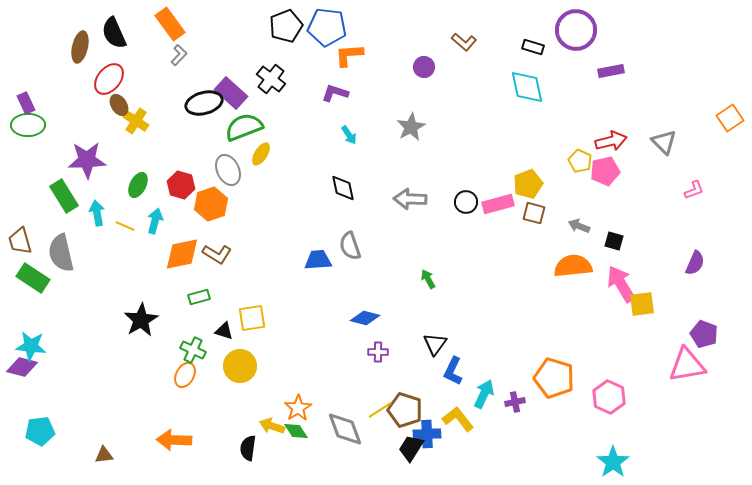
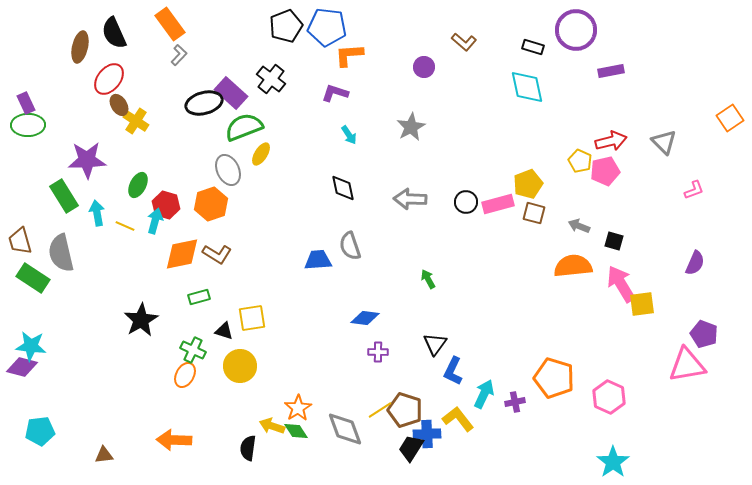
red hexagon at (181, 185): moved 15 px left, 20 px down
blue diamond at (365, 318): rotated 8 degrees counterclockwise
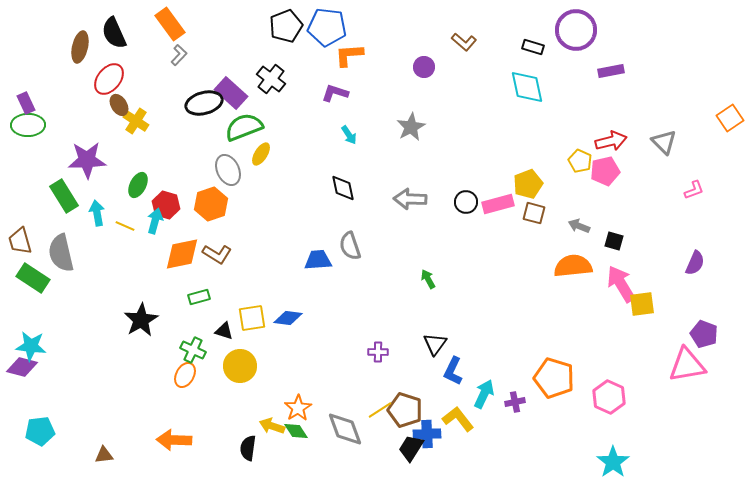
blue diamond at (365, 318): moved 77 px left
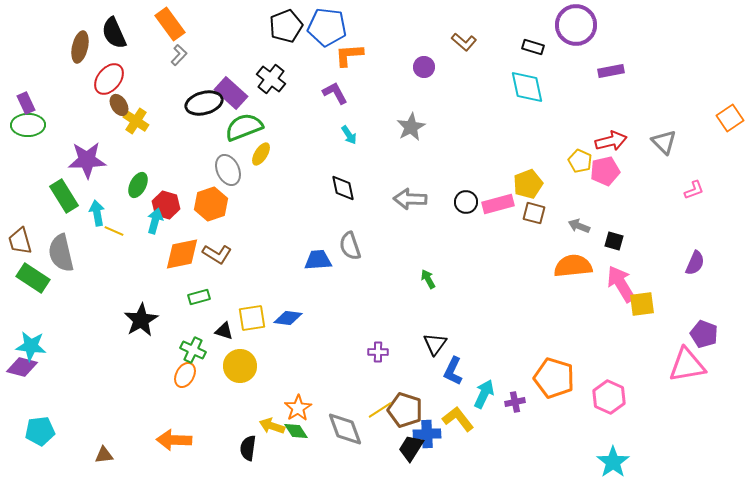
purple circle at (576, 30): moved 5 px up
purple L-shape at (335, 93): rotated 44 degrees clockwise
yellow line at (125, 226): moved 11 px left, 5 px down
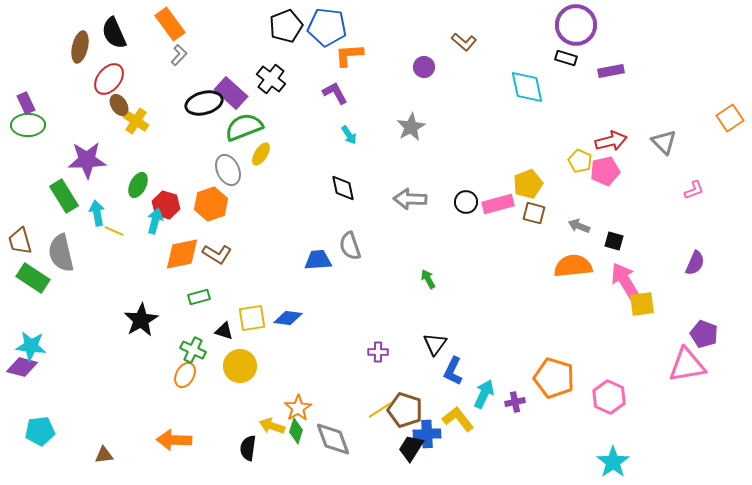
black rectangle at (533, 47): moved 33 px right, 11 px down
pink arrow at (621, 284): moved 4 px right, 3 px up
gray diamond at (345, 429): moved 12 px left, 10 px down
green diamond at (296, 431): rotated 50 degrees clockwise
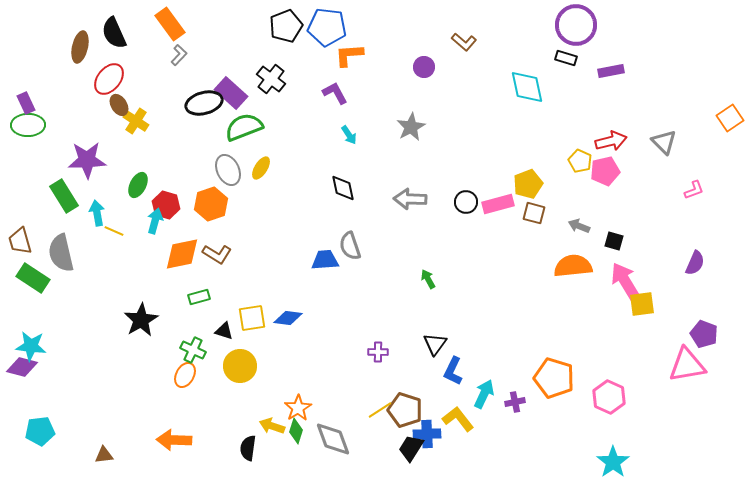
yellow ellipse at (261, 154): moved 14 px down
blue trapezoid at (318, 260): moved 7 px right
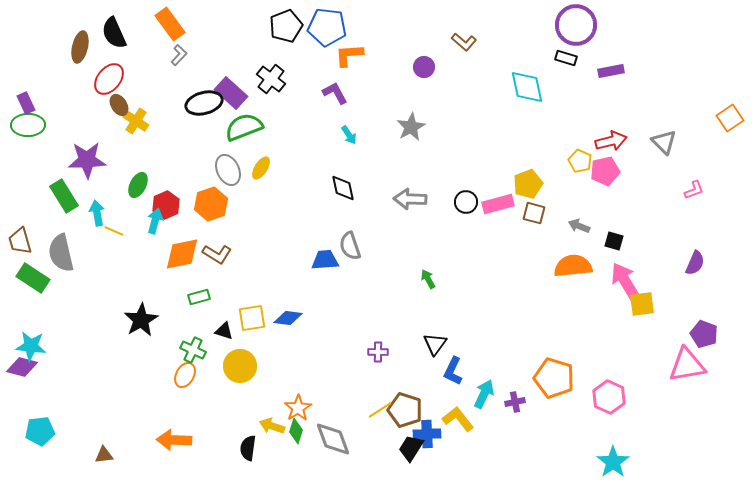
red hexagon at (166, 205): rotated 20 degrees clockwise
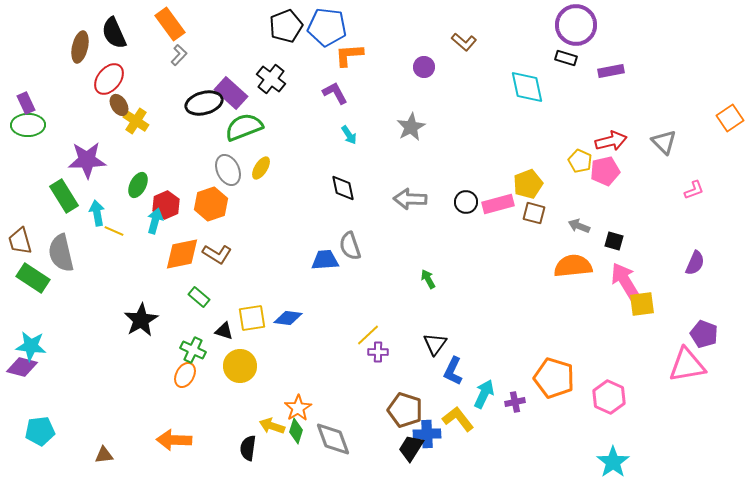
green rectangle at (199, 297): rotated 55 degrees clockwise
yellow line at (380, 410): moved 12 px left, 75 px up; rotated 10 degrees counterclockwise
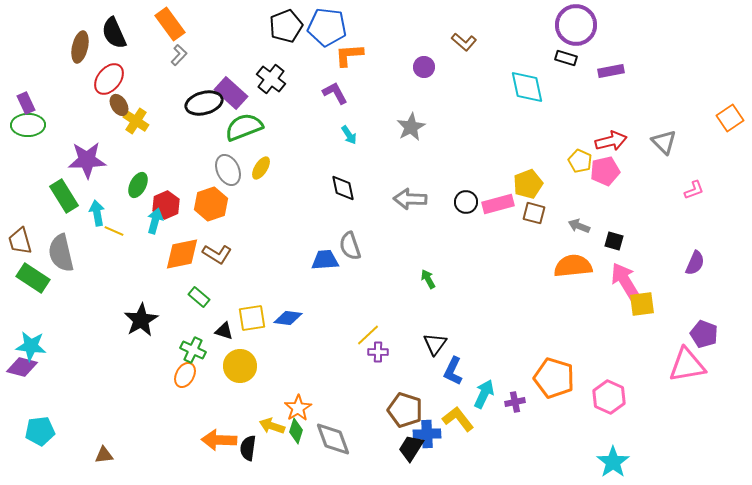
orange arrow at (174, 440): moved 45 px right
